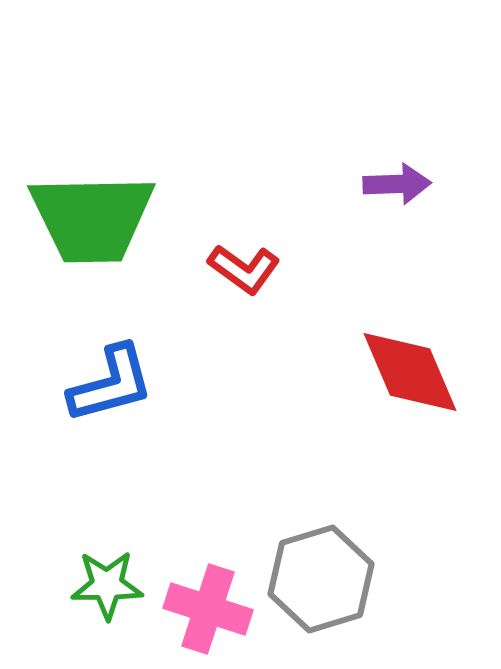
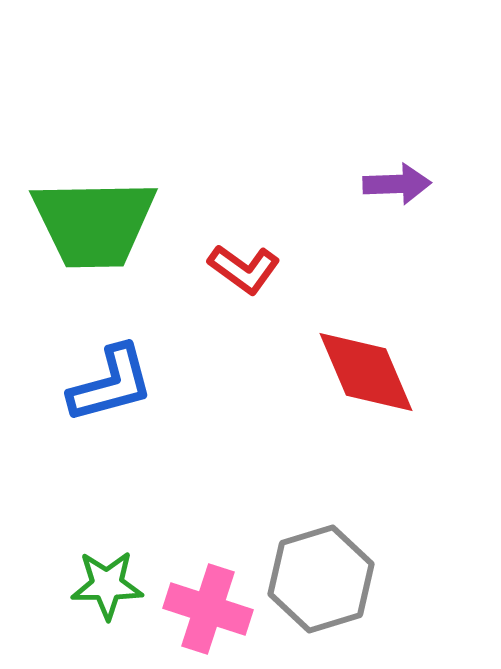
green trapezoid: moved 2 px right, 5 px down
red diamond: moved 44 px left
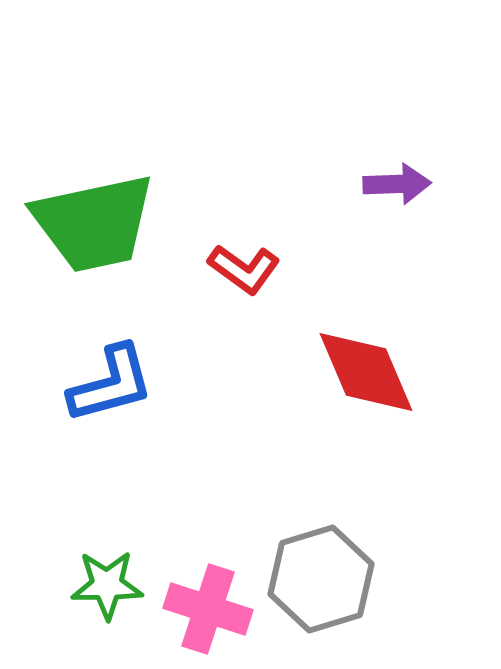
green trapezoid: rotated 11 degrees counterclockwise
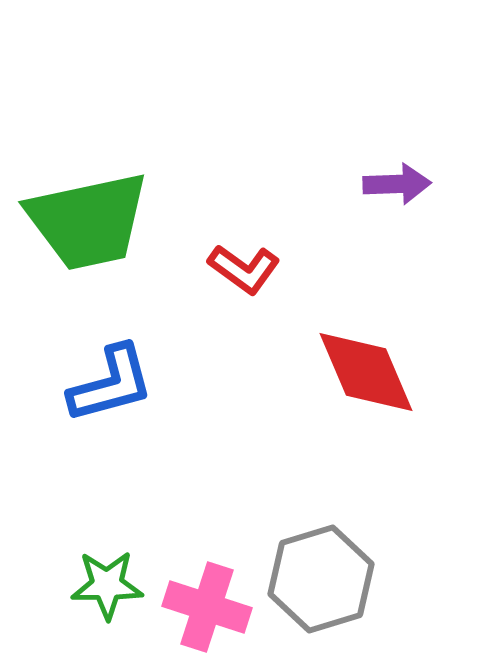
green trapezoid: moved 6 px left, 2 px up
pink cross: moved 1 px left, 2 px up
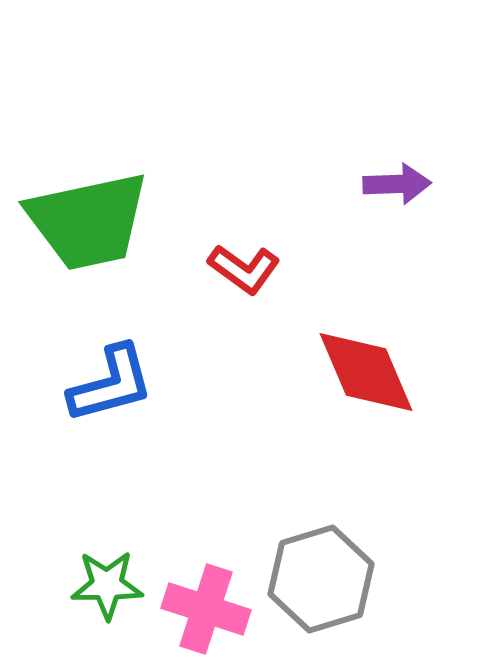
pink cross: moved 1 px left, 2 px down
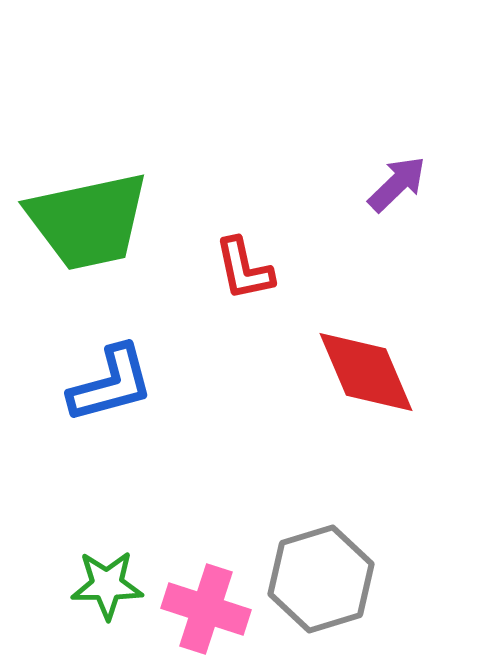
purple arrow: rotated 42 degrees counterclockwise
red L-shape: rotated 42 degrees clockwise
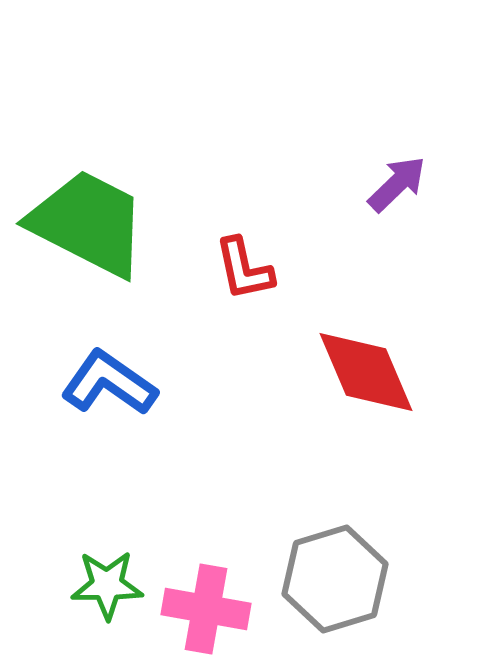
green trapezoid: moved 2 px down; rotated 141 degrees counterclockwise
blue L-shape: moved 2 px left, 1 px up; rotated 130 degrees counterclockwise
gray hexagon: moved 14 px right
pink cross: rotated 8 degrees counterclockwise
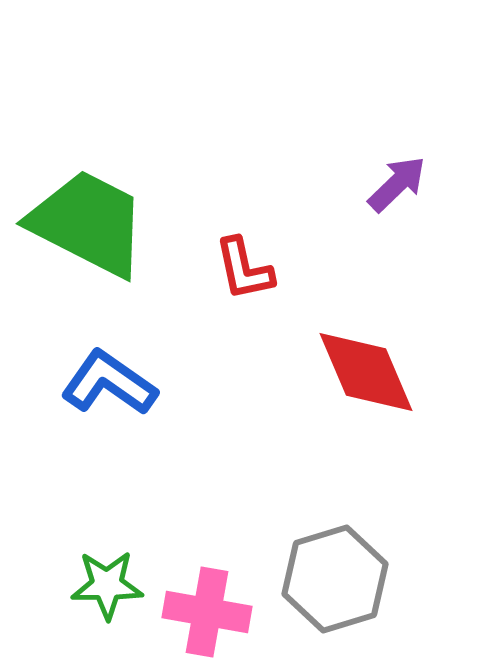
pink cross: moved 1 px right, 3 px down
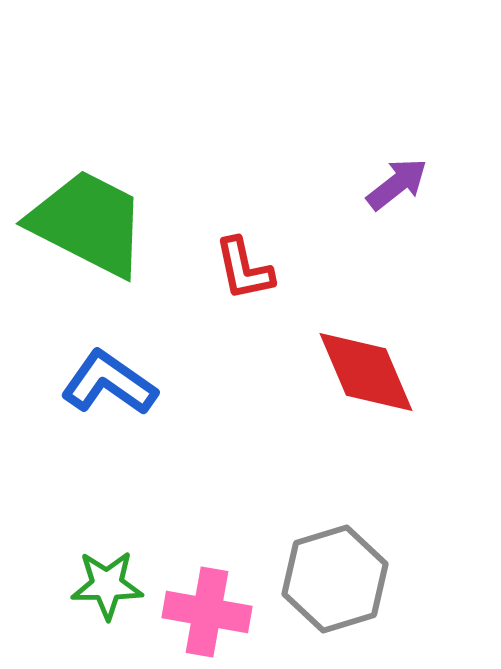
purple arrow: rotated 6 degrees clockwise
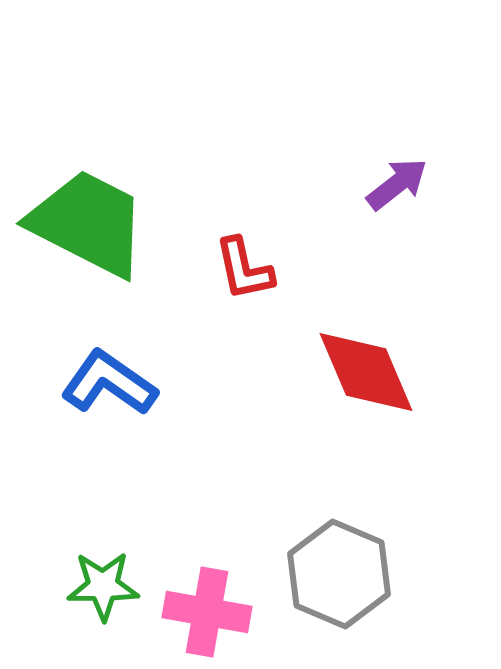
gray hexagon: moved 4 px right, 5 px up; rotated 20 degrees counterclockwise
green star: moved 4 px left, 1 px down
